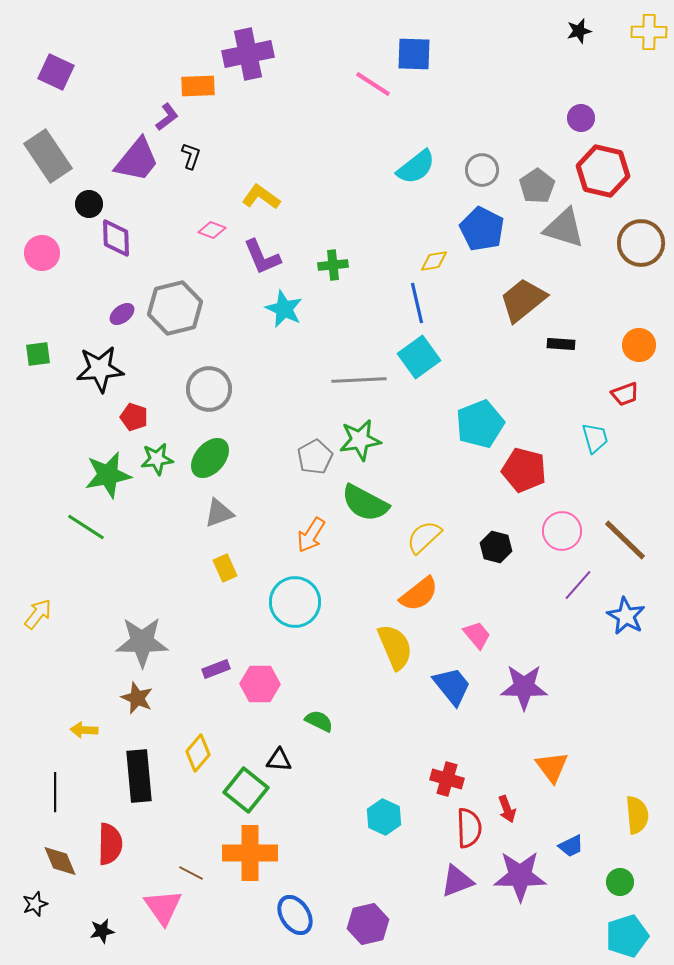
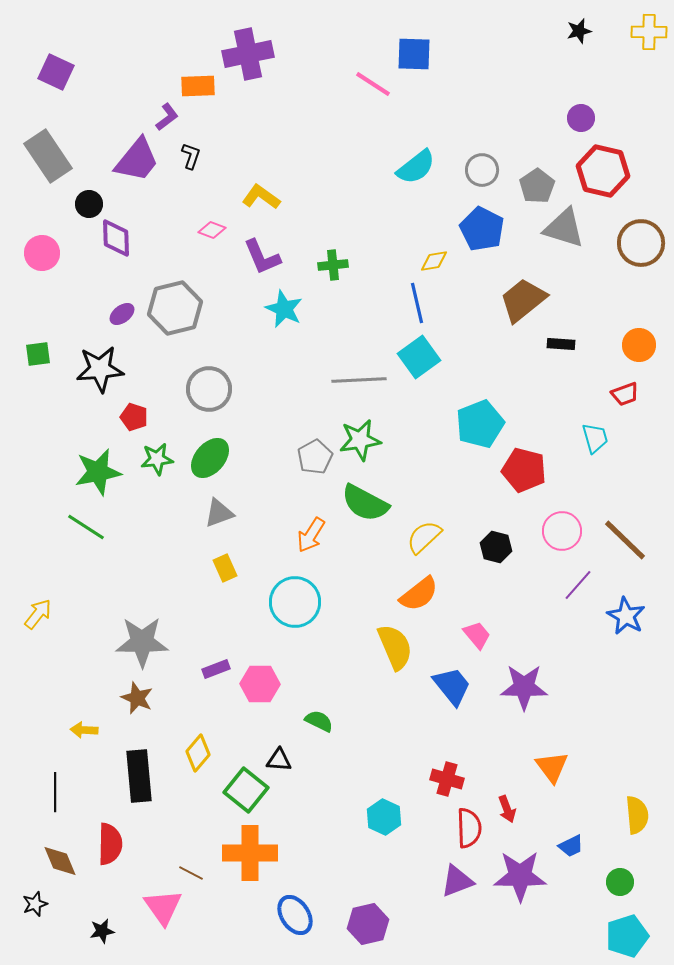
green star at (108, 475): moved 10 px left, 3 px up
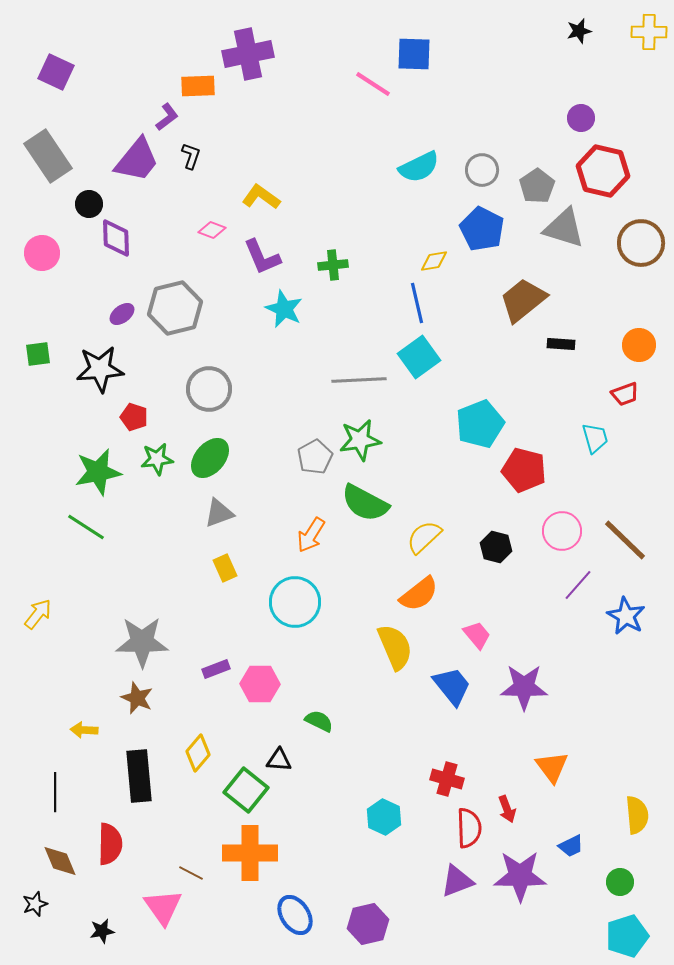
cyan semicircle at (416, 167): moved 3 px right; rotated 12 degrees clockwise
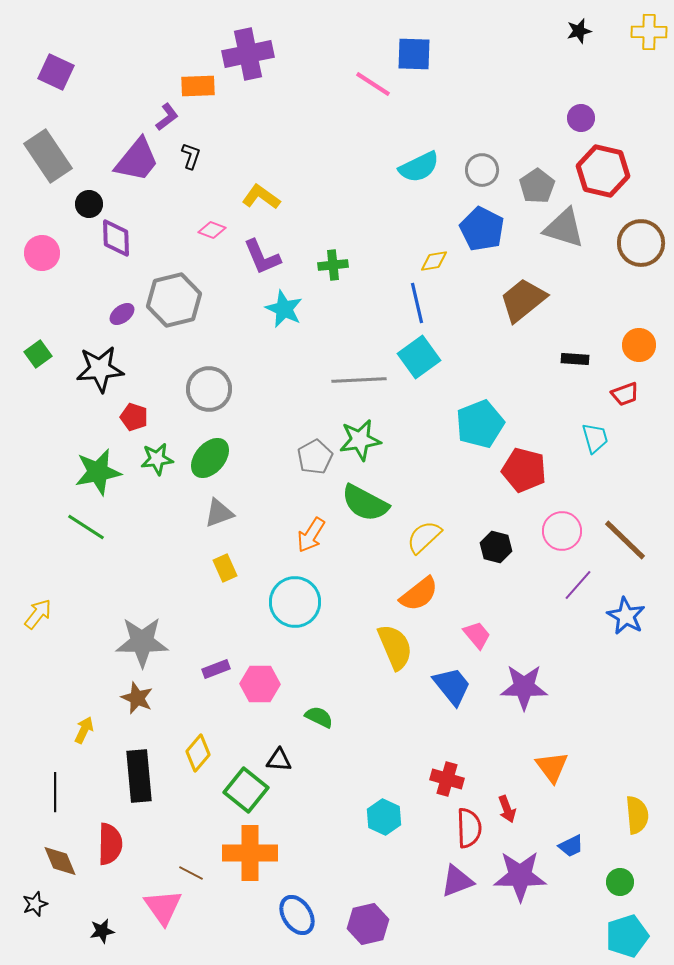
gray hexagon at (175, 308): moved 1 px left, 8 px up
black rectangle at (561, 344): moved 14 px right, 15 px down
green square at (38, 354): rotated 28 degrees counterclockwise
green semicircle at (319, 721): moved 4 px up
yellow arrow at (84, 730): rotated 112 degrees clockwise
blue ellipse at (295, 915): moved 2 px right
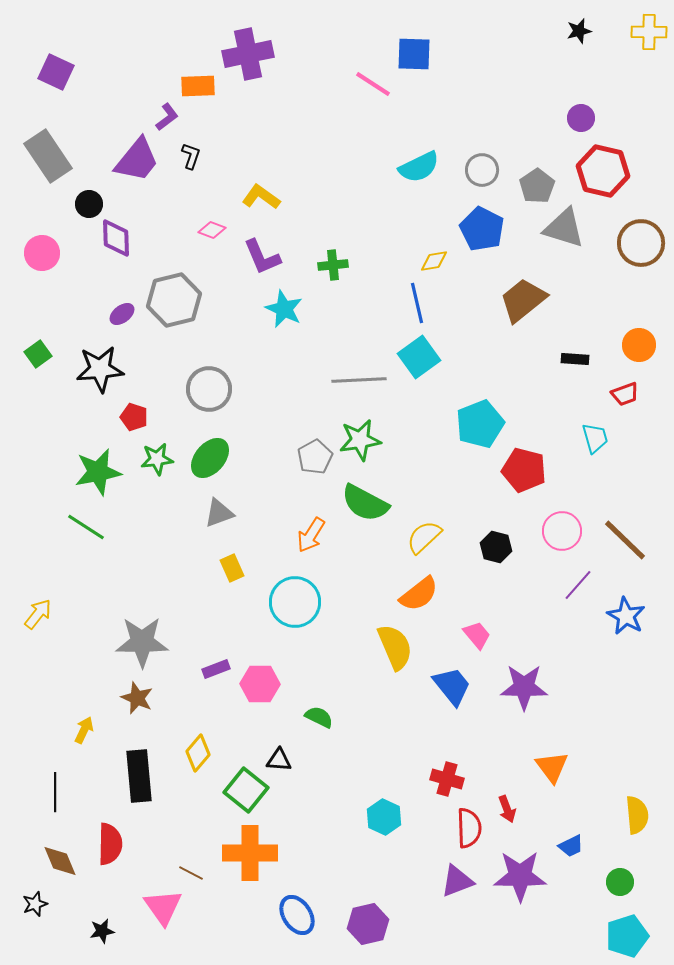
yellow rectangle at (225, 568): moved 7 px right
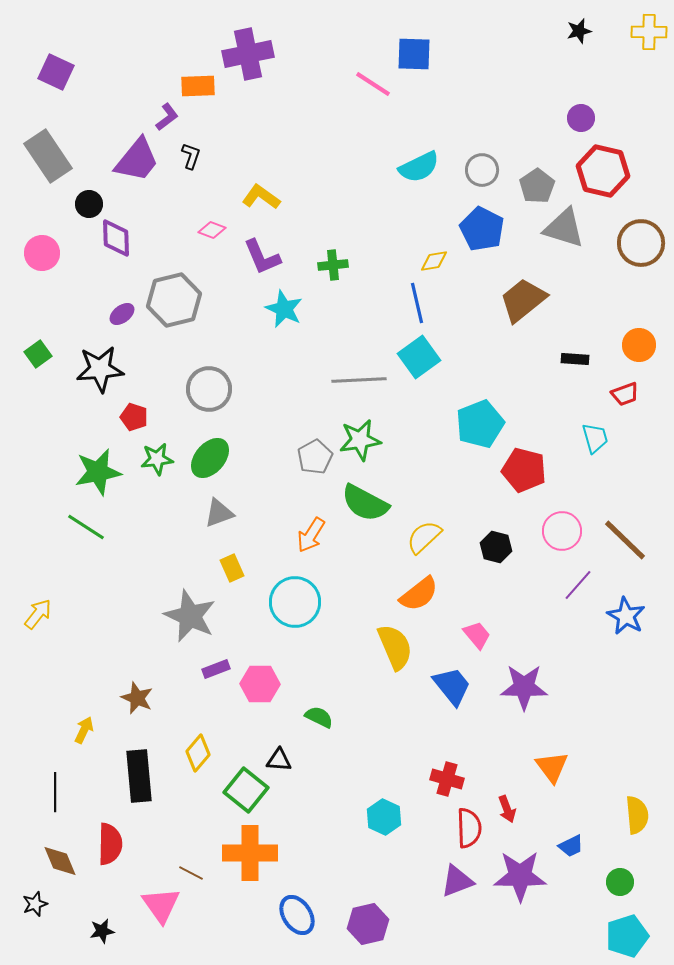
gray star at (142, 642): moved 48 px right, 26 px up; rotated 24 degrees clockwise
pink triangle at (163, 907): moved 2 px left, 2 px up
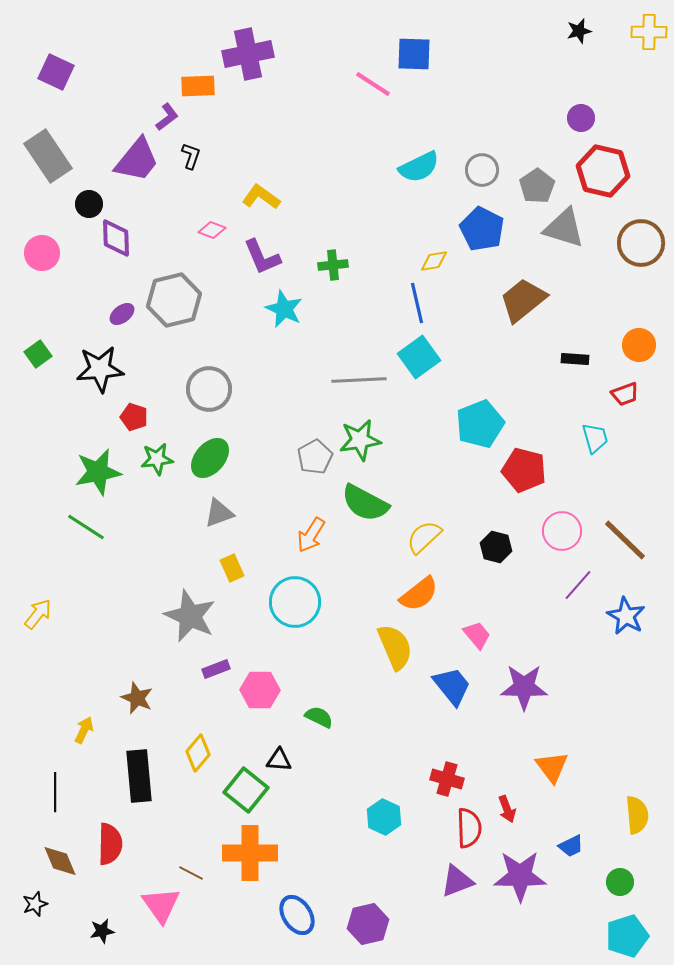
pink hexagon at (260, 684): moved 6 px down
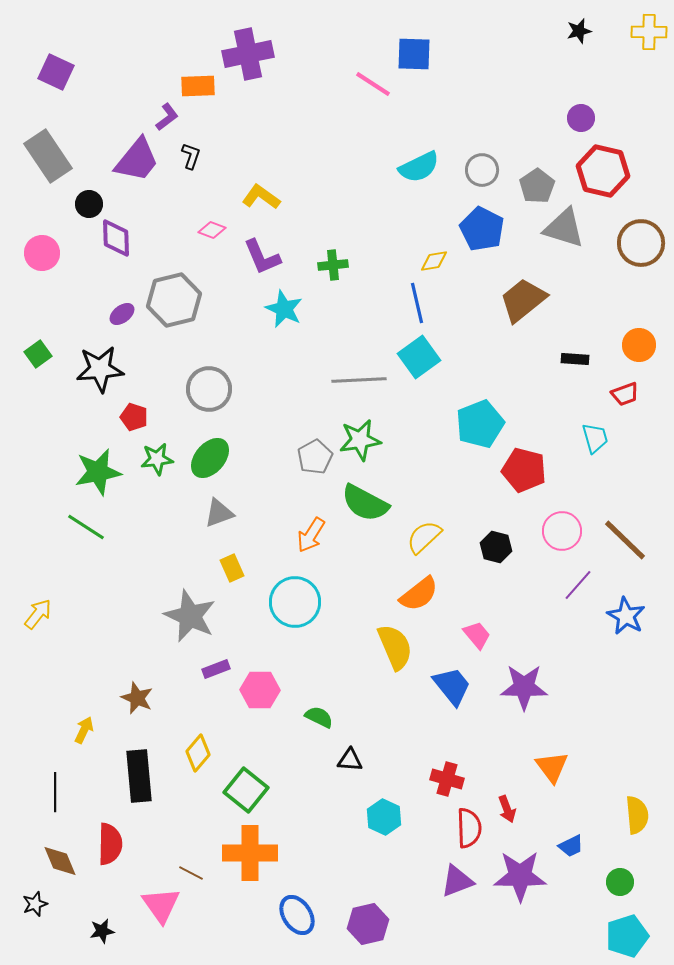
black triangle at (279, 760): moved 71 px right
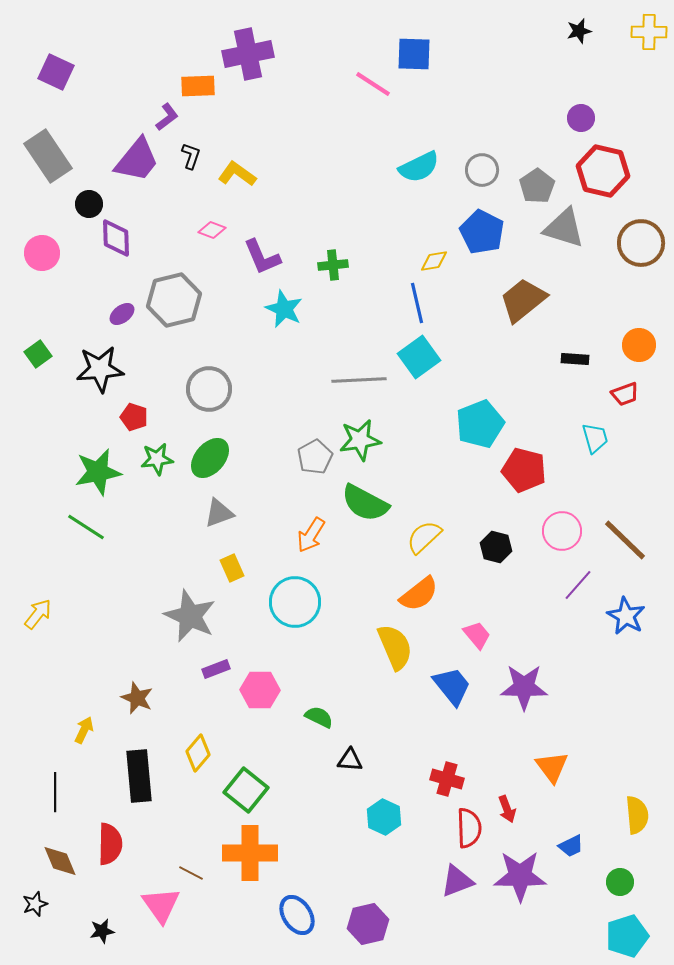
yellow L-shape at (261, 197): moved 24 px left, 23 px up
blue pentagon at (482, 229): moved 3 px down
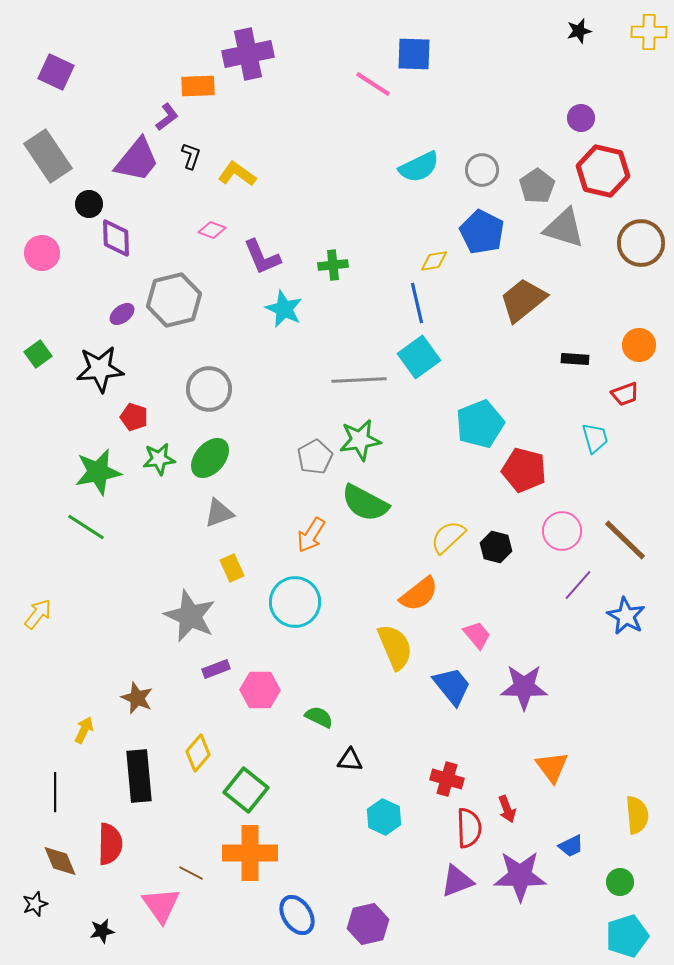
green star at (157, 459): moved 2 px right
yellow semicircle at (424, 537): moved 24 px right
